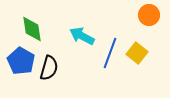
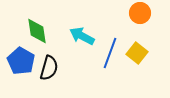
orange circle: moved 9 px left, 2 px up
green diamond: moved 5 px right, 2 px down
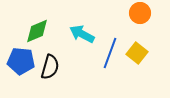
green diamond: rotated 76 degrees clockwise
cyan arrow: moved 2 px up
blue pentagon: rotated 24 degrees counterclockwise
black semicircle: moved 1 px right, 1 px up
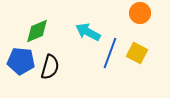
cyan arrow: moved 6 px right, 2 px up
yellow square: rotated 10 degrees counterclockwise
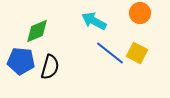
cyan arrow: moved 6 px right, 11 px up
blue line: rotated 72 degrees counterclockwise
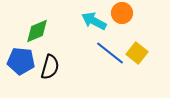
orange circle: moved 18 px left
yellow square: rotated 10 degrees clockwise
